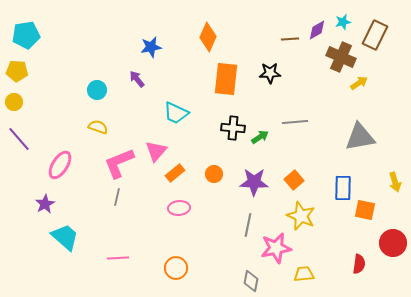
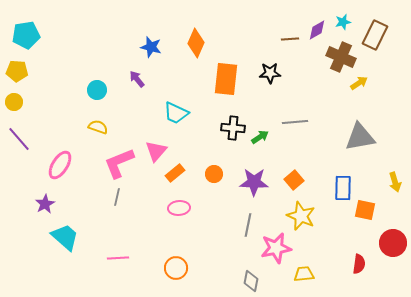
orange diamond at (208, 37): moved 12 px left, 6 px down
blue star at (151, 47): rotated 25 degrees clockwise
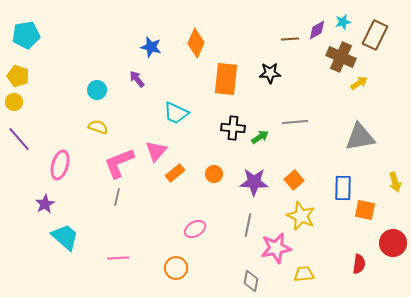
yellow pentagon at (17, 71): moved 1 px right, 5 px down; rotated 15 degrees clockwise
pink ellipse at (60, 165): rotated 16 degrees counterclockwise
pink ellipse at (179, 208): moved 16 px right, 21 px down; rotated 25 degrees counterclockwise
